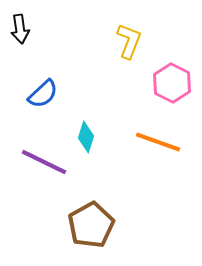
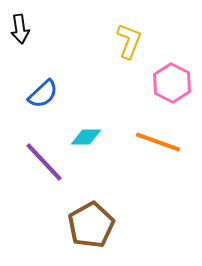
cyan diamond: rotated 72 degrees clockwise
purple line: rotated 21 degrees clockwise
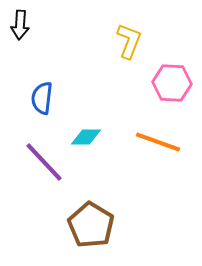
black arrow: moved 4 px up; rotated 12 degrees clockwise
pink hexagon: rotated 24 degrees counterclockwise
blue semicircle: moved 1 px left, 4 px down; rotated 140 degrees clockwise
brown pentagon: rotated 12 degrees counterclockwise
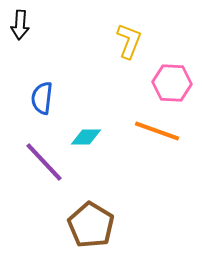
orange line: moved 1 px left, 11 px up
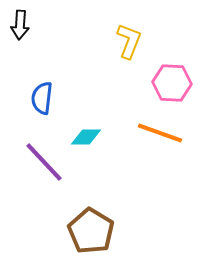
orange line: moved 3 px right, 2 px down
brown pentagon: moved 6 px down
